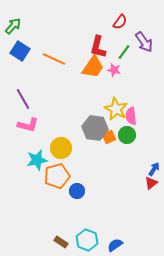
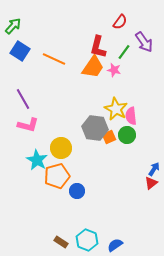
cyan star: rotated 30 degrees counterclockwise
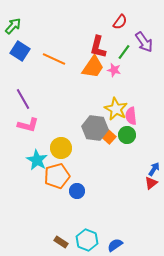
orange square: rotated 24 degrees counterclockwise
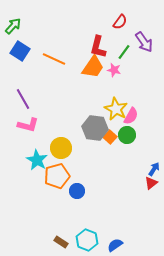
pink semicircle: rotated 144 degrees counterclockwise
orange square: moved 1 px right
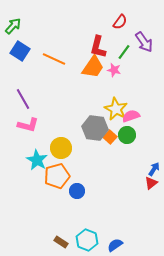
pink semicircle: rotated 138 degrees counterclockwise
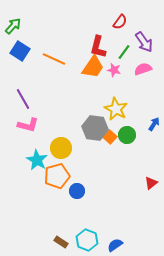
pink semicircle: moved 12 px right, 47 px up
blue arrow: moved 45 px up
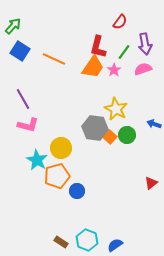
purple arrow: moved 1 px right, 2 px down; rotated 25 degrees clockwise
pink star: rotated 24 degrees clockwise
blue arrow: rotated 104 degrees counterclockwise
